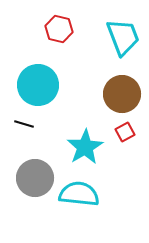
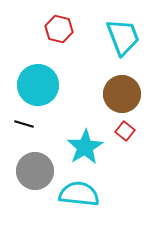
red square: moved 1 px up; rotated 24 degrees counterclockwise
gray circle: moved 7 px up
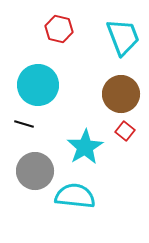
brown circle: moved 1 px left
cyan semicircle: moved 4 px left, 2 px down
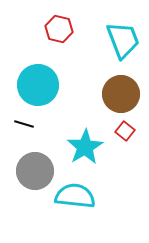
cyan trapezoid: moved 3 px down
